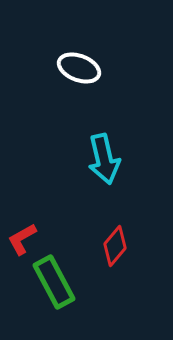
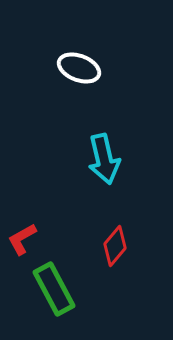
green rectangle: moved 7 px down
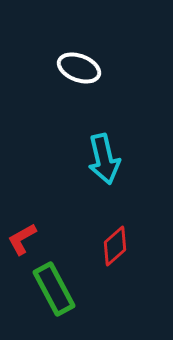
red diamond: rotated 9 degrees clockwise
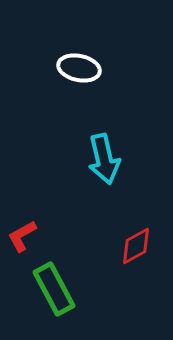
white ellipse: rotated 9 degrees counterclockwise
red L-shape: moved 3 px up
red diamond: moved 21 px right; rotated 12 degrees clockwise
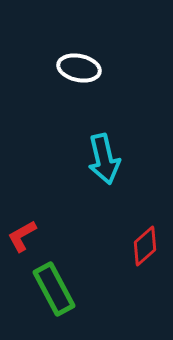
red diamond: moved 9 px right; rotated 12 degrees counterclockwise
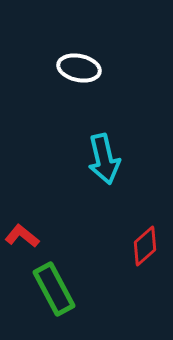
red L-shape: rotated 68 degrees clockwise
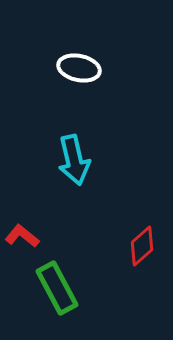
cyan arrow: moved 30 px left, 1 px down
red diamond: moved 3 px left
green rectangle: moved 3 px right, 1 px up
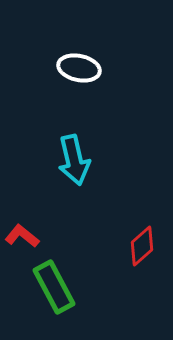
green rectangle: moved 3 px left, 1 px up
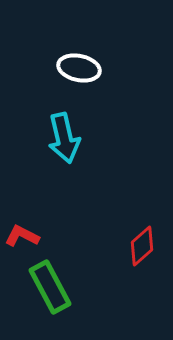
cyan arrow: moved 10 px left, 22 px up
red L-shape: rotated 12 degrees counterclockwise
green rectangle: moved 4 px left
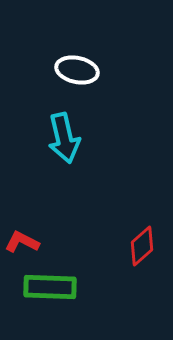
white ellipse: moved 2 px left, 2 px down
red L-shape: moved 6 px down
green rectangle: rotated 60 degrees counterclockwise
